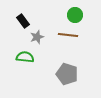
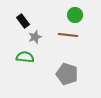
gray star: moved 2 px left
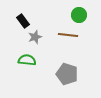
green circle: moved 4 px right
green semicircle: moved 2 px right, 3 px down
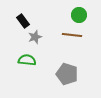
brown line: moved 4 px right
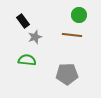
gray pentagon: rotated 20 degrees counterclockwise
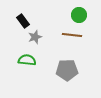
gray pentagon: moved 4 px up
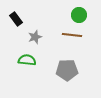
black rectangle: moved 7 px left, 2 px up
